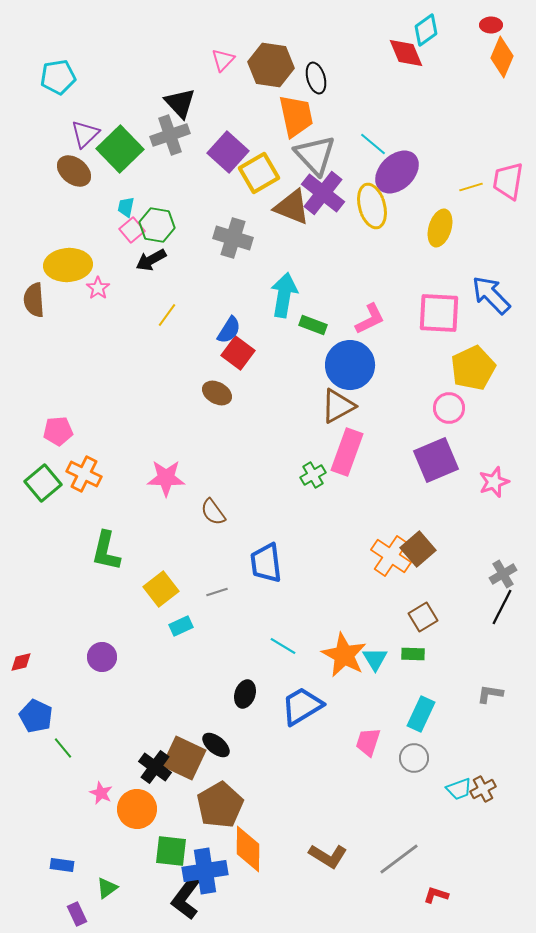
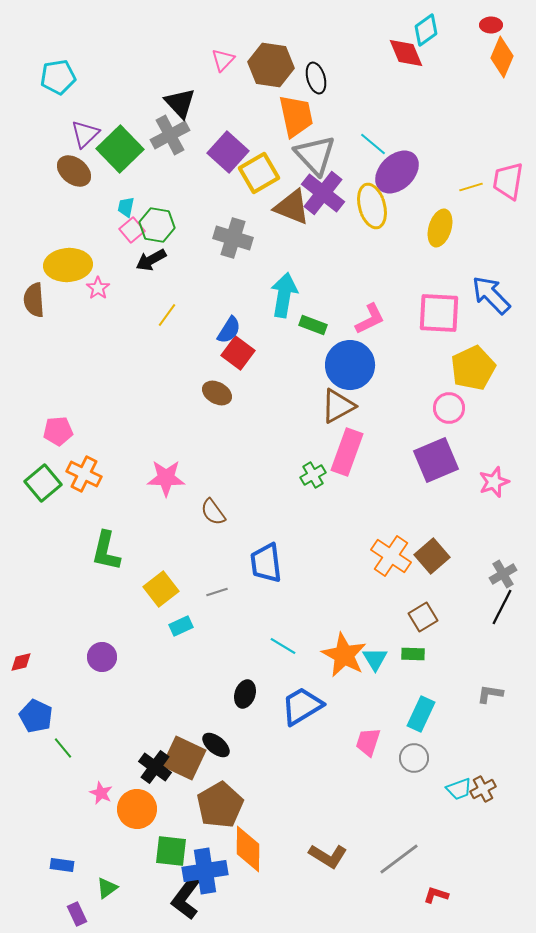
gray cross at (170, 135): rotated 9 degrees counterclockwise
brown square at (418, 549): moved 14 px right, 7 px down
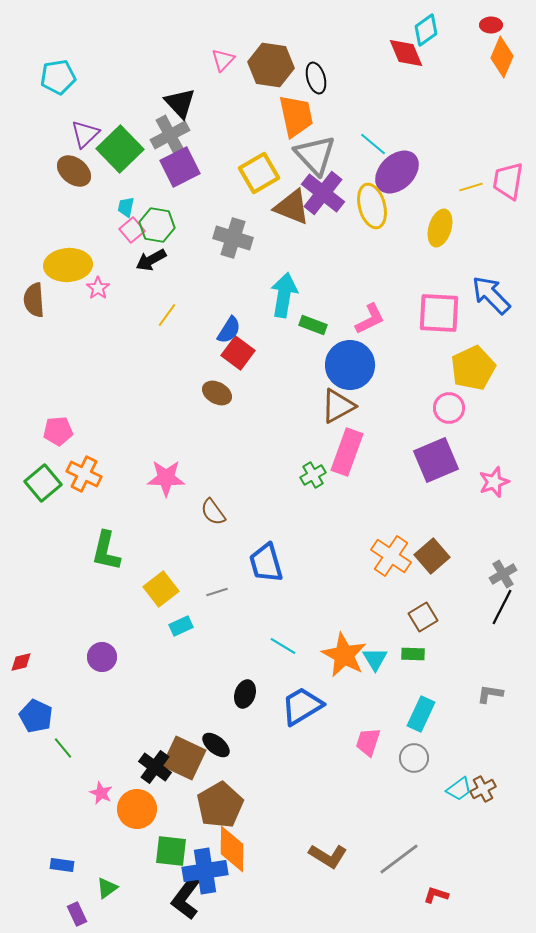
purple square at (228, 152): moved 48 px left, 15 px down; rotated 21 degrees clockwise
blue trapezoid at (266, 563): rotated 9 degrees counterclockwise
cyan trapezoid at (459, 789): rotated 16 degrees counterclockwise
orange diamond at (248, 849): moved 16 px left
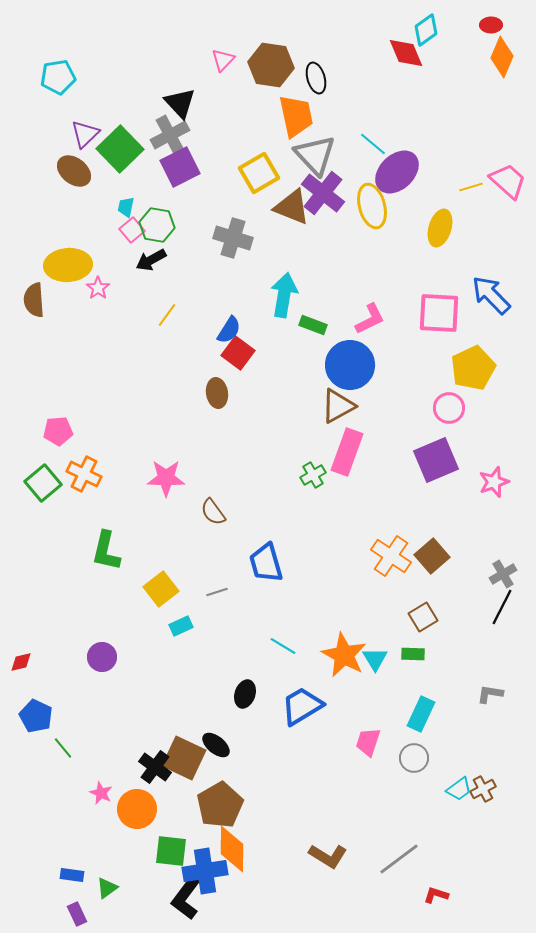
pink trapezoid at (508, 181): rotated 123 degrees clockwise
brown ellipse at (217, 393): rotated 52 degrees clockwise
blue rectangle at (62, 865): moved 10 px right, 10 px down
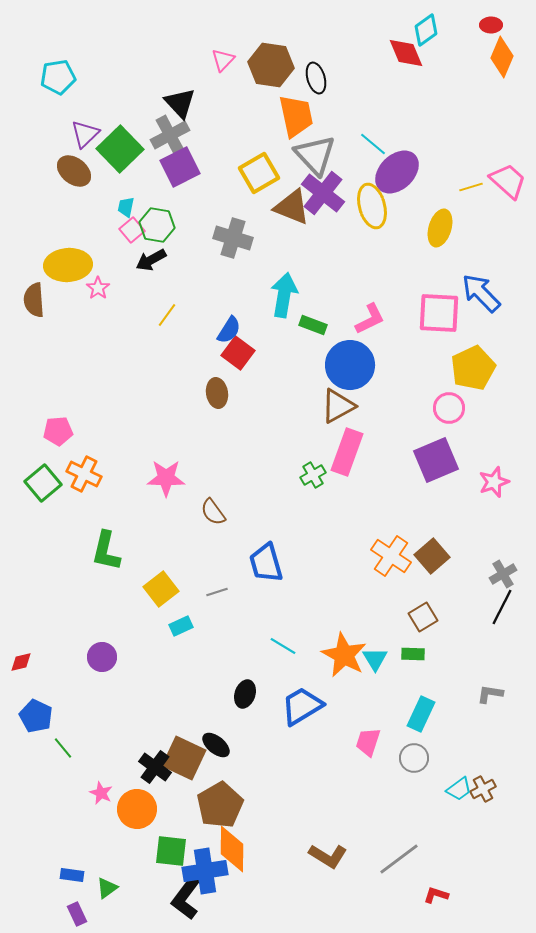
blue arrow at (491, 295): moved 10 px left, 2 px up
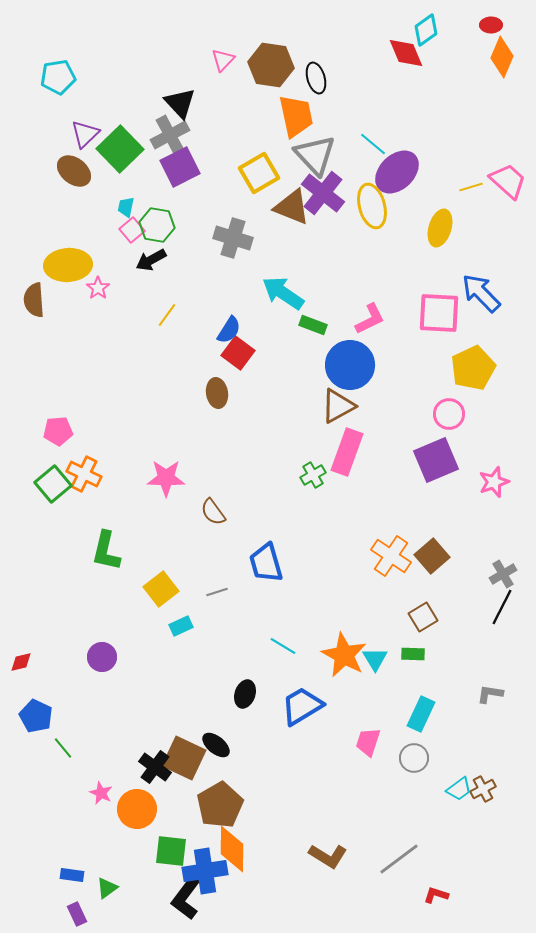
cyan arrow at (284, 295): moved 1 px left, 2 px up; rotated 66 degrees counterclockwise
pink circle at (449, 408): moved 6 px down
green square at (43, 483): moved 10 px right, 1 px down
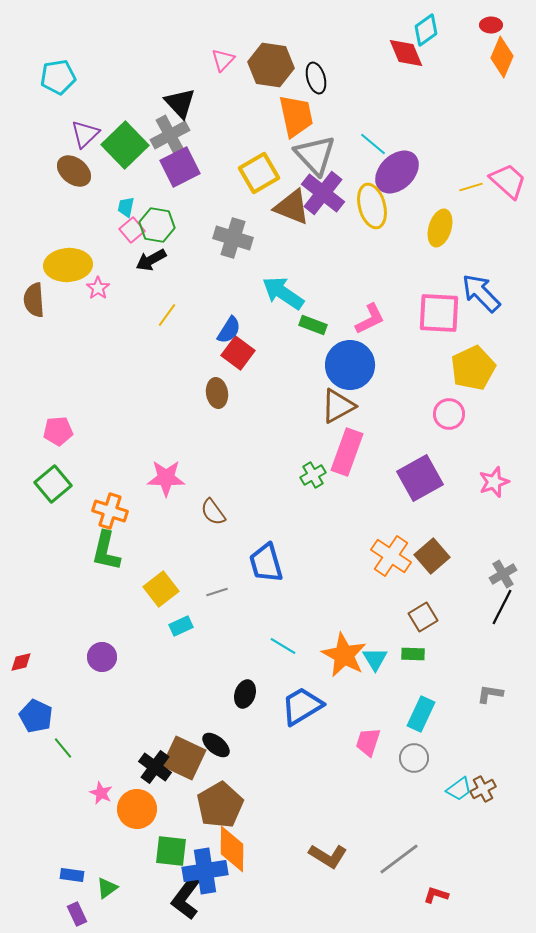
green square at (120, 149): moved 5 px right, 4 px up
purple square at (436, 460): moved 16 px left, 18 px down; rotated 6 degrees counterclockwise
orange cross at (84, 474): moved 26 px right, 37 px down; rotated 8 degrees counterclockwise
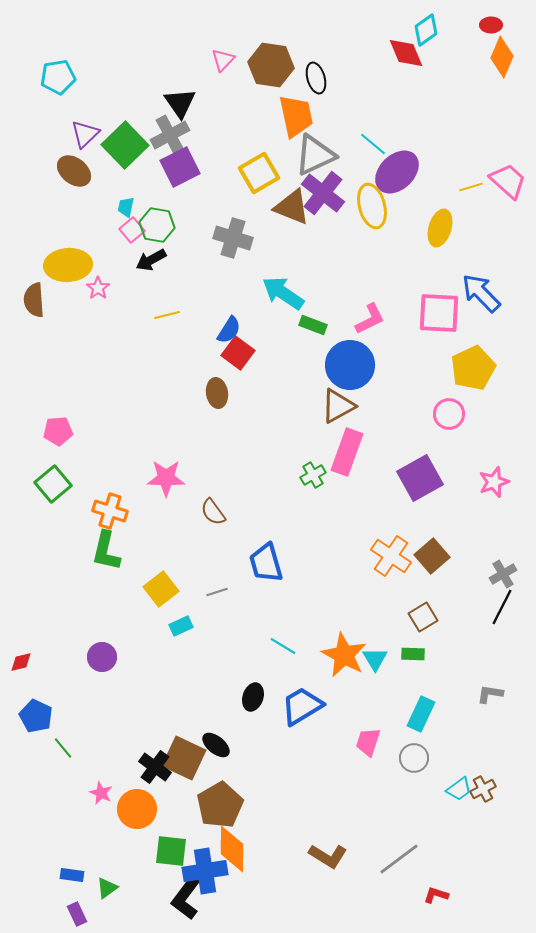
black triangle at (180, 103): rotated 8 degrees clockwise
gray triangle at (315, 155): rotated 48 degrees clockwise
yellow line at (167, 315): rotated 40 degrees clockwise
black ellipse at (245, 694): moved 8 px right, 3 px down
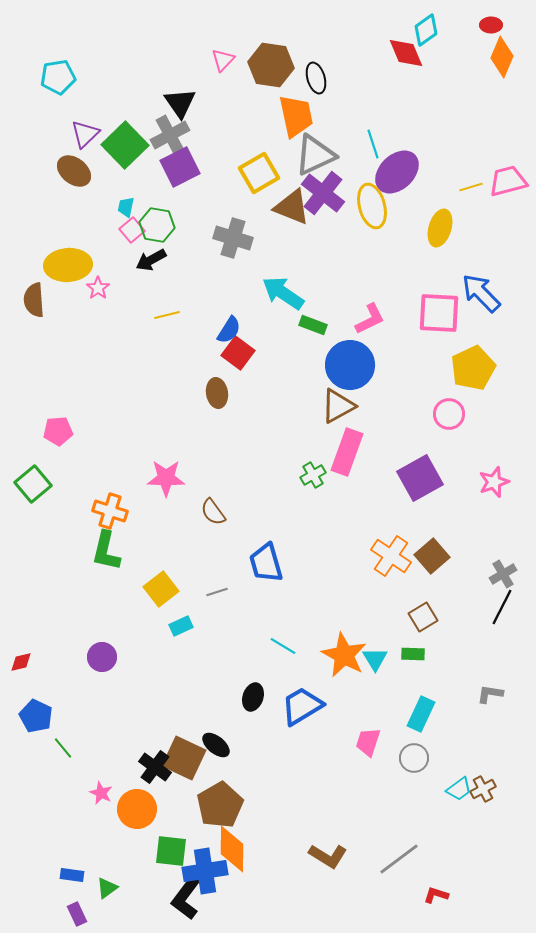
cyan line at (373, 144): rotated 32 degrees clockwise
pink trapezoid at (508, 181): rotated 57 degrees counterclockwise
green square at (53, 484): moved 20 px left
